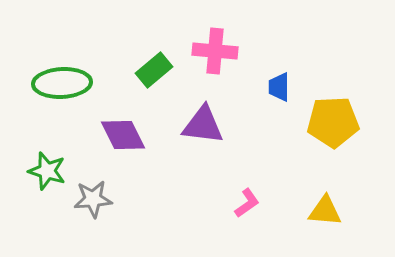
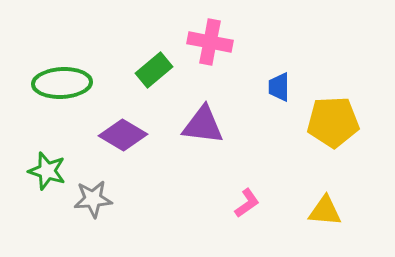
pink cross: moved 5 px left, 9 px up; rotated 6 degrees clockwise
purple diamond: rotated 33 degrees counterclockwise
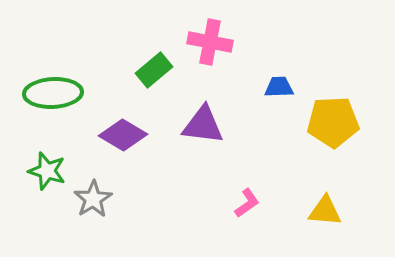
green ellipse: moved 9 px left, 10 px down
blue trapezoid: rotated 88 degrees clockwise
gray star: rotated 27 degrees counterclockwise
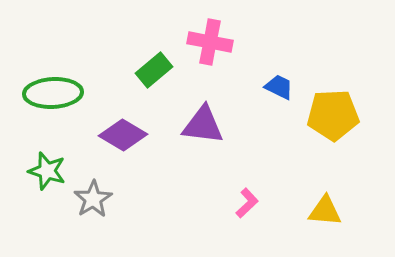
blue trapezoid: rotated 28 degrees clockwise
yellow pentagon: moved 7 px up
pink L-shape: rotated 8 degrees counterclockwise
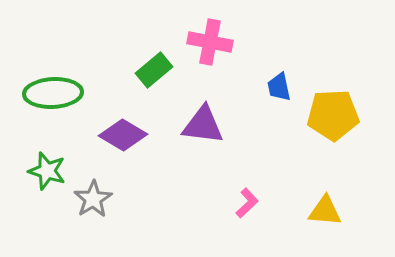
blue trapezoid: rotated 128 degrees counterclockwise
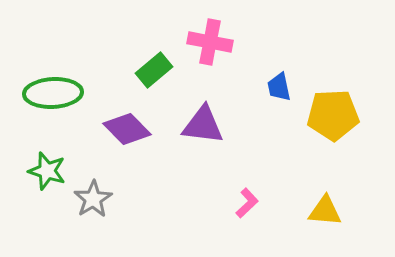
purple diamond: moved 4 px right, 6 px up; rotated 15 degrees clockwise
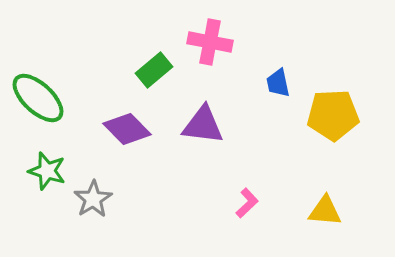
blue trapezoid: moved 1 px left, 4 px up
green ellipse: moved 15 px left, 5 px down; rotated 46 degrees clockwise
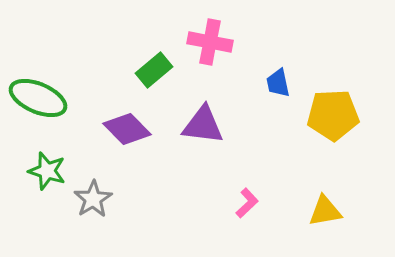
green ellipse: rotated 20 degrees counterclockwise
yellow triangle: rotated 15 degrees counterclockwise
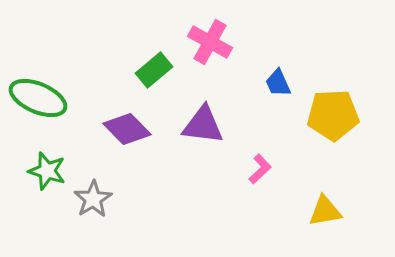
pink cross: rotated 18 degrees clockwise
blue trapezoid: rotated 12 degrees counterclockwise
pink L-shape: moved 13 px right, 34 px up
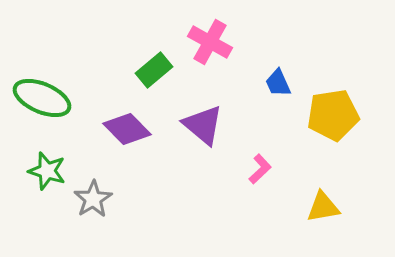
green ellipse: moved 4 px right
yellow pentagon: rotated 6 degrees counterclockwise
purple triangle: rotated 33 degrees clockwise
yellow triangle: moved 2 px left, 4 px up
